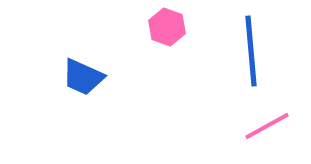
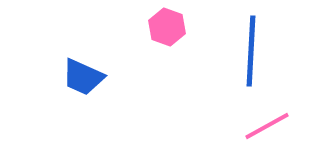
blue line: rotated 8 degrees clockwise
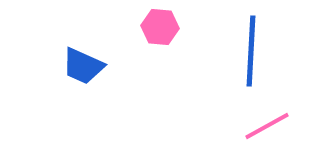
pink hexagon: moved 7 px left; rotated 15 degrees counterclockwise
blue trapezoid: moved 11 px up
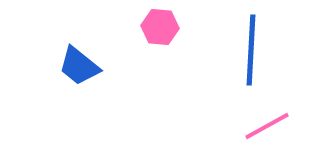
blue line: moved 1 px up
blue trapezoid: moved 4 px left; rotated 15 degrees clockwise
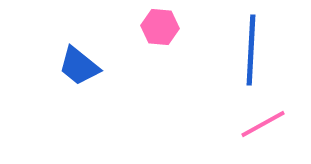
pink line: moved 4 px left, 2 px up
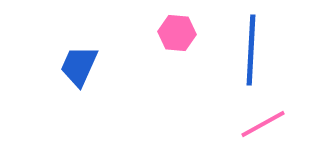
pink hexagon: moved 17 px right, 6 px down
blue trapezoid: rotated 75 degrees clockwise
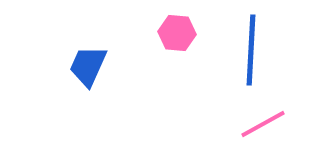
blue trapezoid: moved 9 px right
